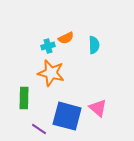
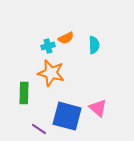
green rectangle: moved 5 px up
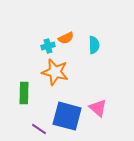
orange star: moved 4 px right, 1 px up
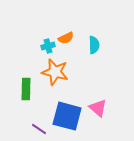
green rectangle: moved 2 px right, 4 px up
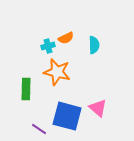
orange star: moved 2 px right
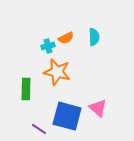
cyan semicircle: moved 8 px up
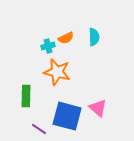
green rectangle: moved 7 px down
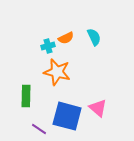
cyan semicircle: rotated 24 degrees counterclockwise
